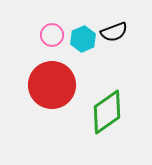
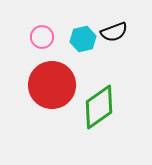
pink circle: moved 10 px left, 2 px down
cyan hexagon: rotated 10 degrees clockwise
green diamond: moved 8 px left, 5 px up
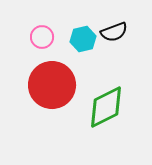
green diamond: moved 7 px right; rotated 9 degrees clockwise
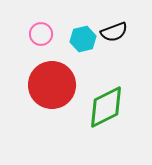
pink circle: moved 1 px left, 3 px up
